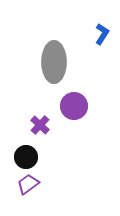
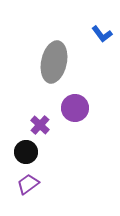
blue L-shape: rotated 110 degrees clockwise
gray ellipse: rotated 12 degrees clockwise
purple circle: moved 1 px right, 2 px down
black circle: moved 5 px up
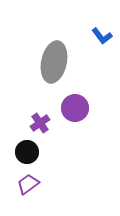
blue L-shape: moved 2 px down
purple cross: moved 2 px up; rotated 12 degrees clockwise
black circle: moved 1 px right
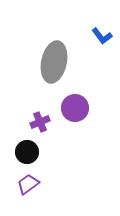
purple cross: moved 1 px up; rotated 12 degrees clockwise
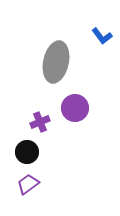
gray ellipse: moved 2 px right
